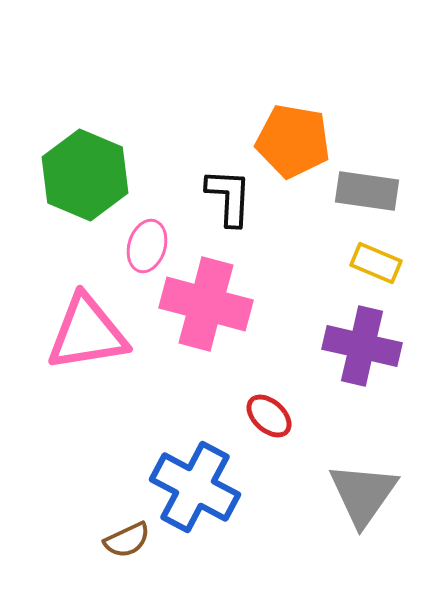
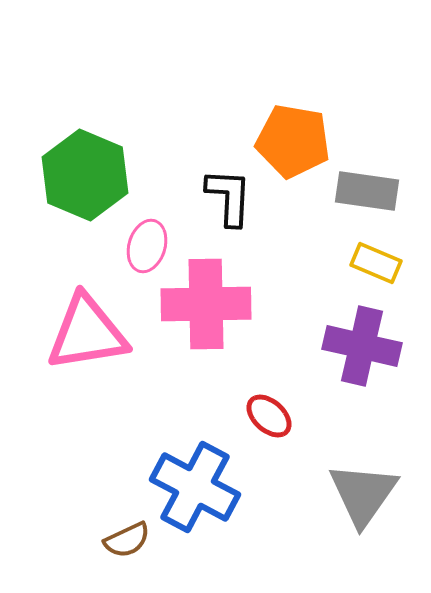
pink cross: rotated 16 degrees counterclockwise
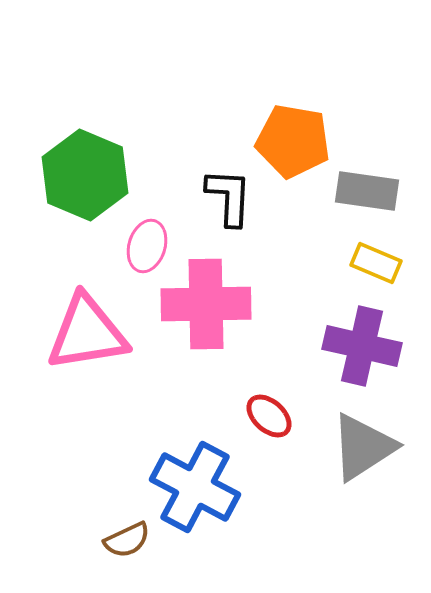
gray triangle: moved 47 px up; rotated 22 degrees clockwise
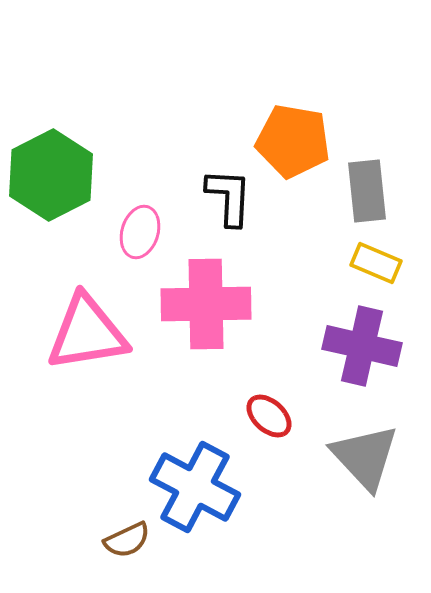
green hexagon: moved 34 px left; rotated 10 degrees clockwise
gray rectangle: rotated 76 degrees clockwise
pink ellipse: moved 7 px left, 14 px up
gray triangle: moved 2 px right, 10 px down; rotated 40 degrees counterclockwise
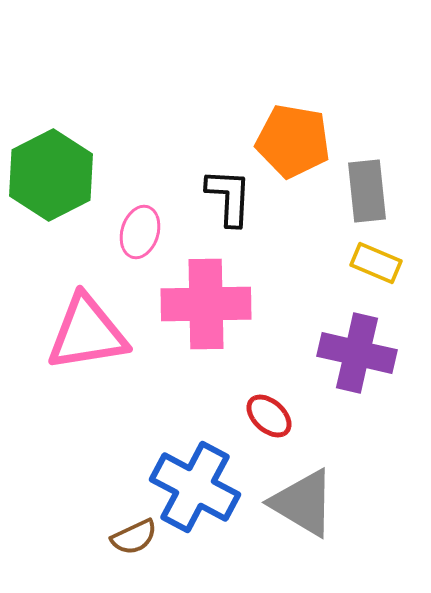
purple cross: moved 5 px left, 7 px down
gray triangle: moved 62 px left, 46 px down; rotated 16 degrees counterclockwise
brown semicircle: moved 7 px right, 3 px up
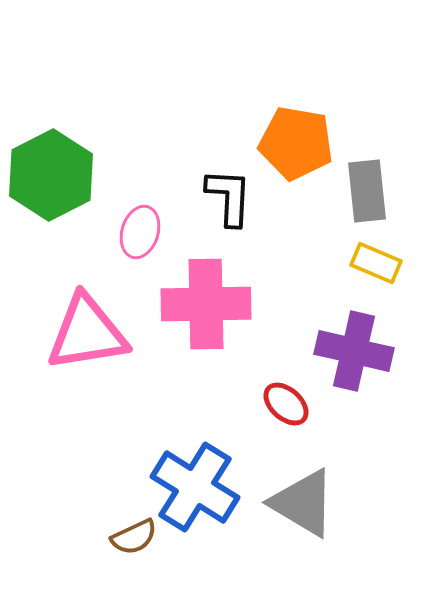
orange pentagon: moved 3 px right, 2 px down
purple cross: moved 3 px left, 2 px up
red ellipse: moved 17 px right, 12 px up
blue cross: rotated 4 degrees clockwise
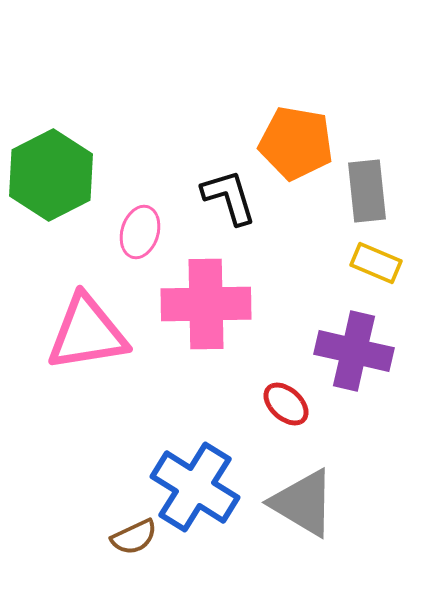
black L-shape: rotated 20 degrees counterclockwise
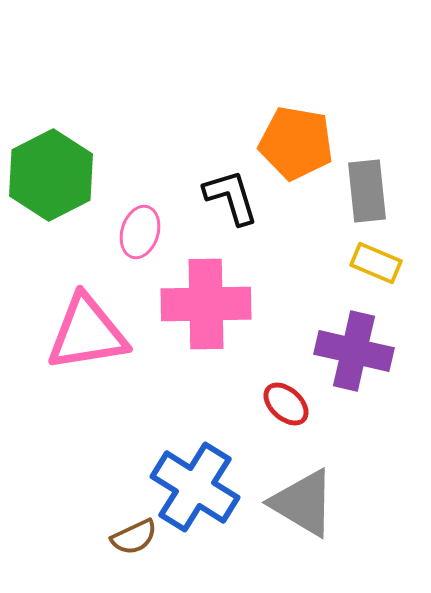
black L-shape: moved 2 px right
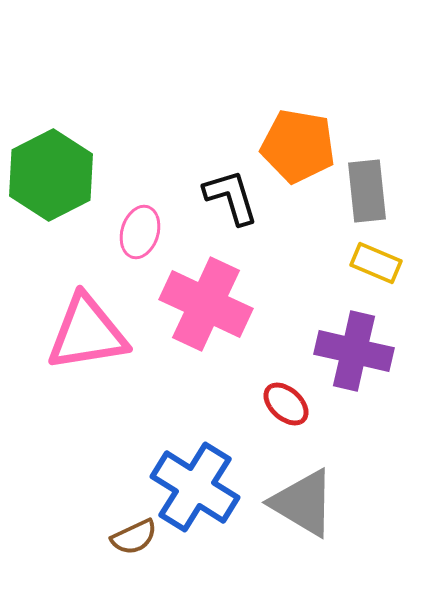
orange pentagon: moved 2 px right, 3 px down
pink cross: rotated 26 degrees clockwise
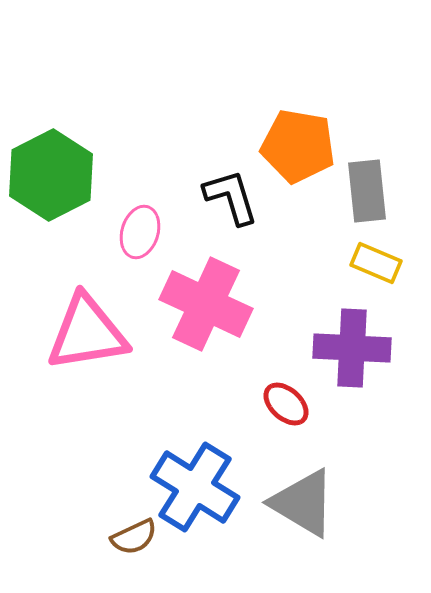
purple cross: moved 2 px left, 3 px up; rotated 10 degrees counterclockwise
